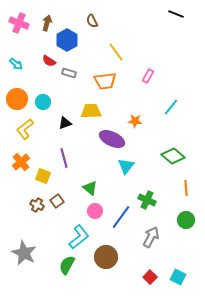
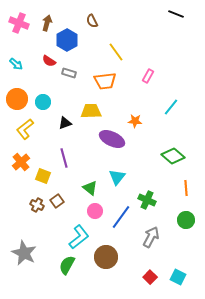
cyan triangle: moved 9 px left, 11 px down
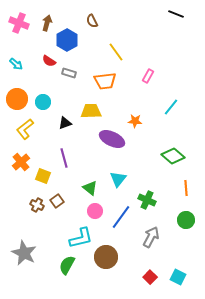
cyan triangle: moved 1 px right, 2 px down
cyan L-shape: moved 2 px right, 1 px down; rotated 25 degrees clockwise
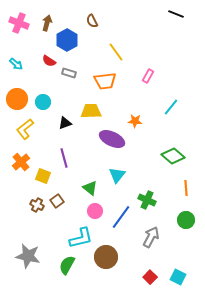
cyan triangle: moved 1 px left, 4 px up
gray star: moved 4 px right, 3 px down; rotated 15 degrees counterclockwise
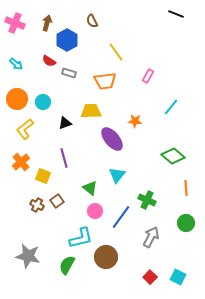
pink cross: moved 4 px left
purple ellipse: rotated 25 degrees clockwise
green circle: moved 3 px down
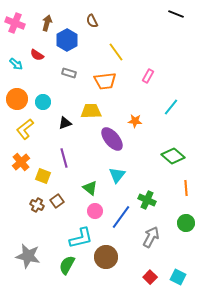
red semicircle: moved 12 px left, 6 px up
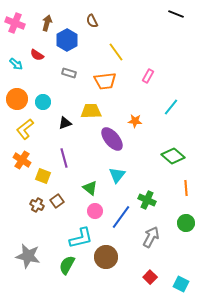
orange cross: moved 1 px right, 2 px up; rotated 18 degrees counterclockwise
cyan square: moved 3 px right, 7 px down
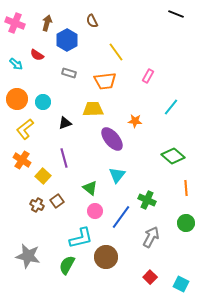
yellow trapezoid: moved 2 px right, 2 px up
yellow square: rotated 21 degrees clockwise
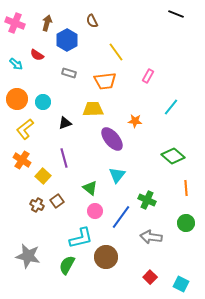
gray arrow: rotated 110 degrees counterclockwise
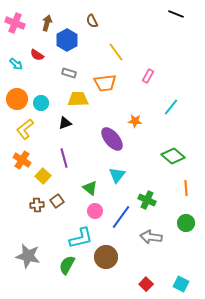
orange trapezoid: moved 2 px down
cyan circle: moved 2 px left, 1 px down
yellow trapezoid: moved 15 px left, 10 px up
brown cross: rotated 32 degrees counterclockwise
red square: moved 4 px left, 7 px down
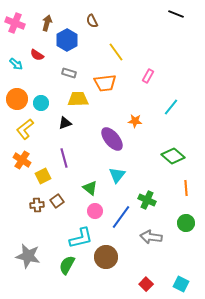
yellow square: rotated 21 degrees clockwise
